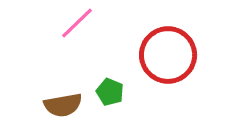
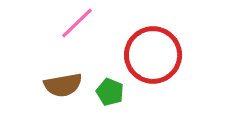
red circle: moved 15 px left
brown semicircle: moved 20 px up
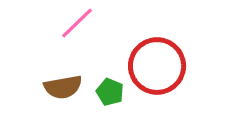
red circle: moved 4 px right, 11 px down
brown semicircle: moved 2 px down
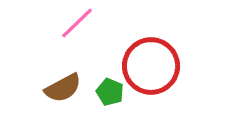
red circle: moved 6 px left
brown semicircle: moved 1 px down; rotated 18 degrees counterclockwise
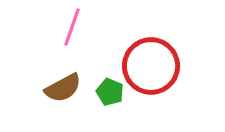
pink line: moved 5 px left, 4 px down; rotated 27 degrees counterclockwise
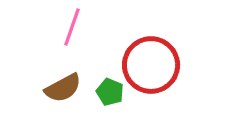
red circle: moved 1 px up
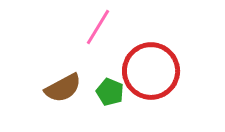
pink line: moved 26 px right; rotated 12 degrees clockwise
red circle: moved 6 px down
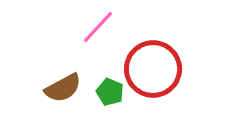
pink line: rotated 12 degrees clockwise
red circle: moved 2 px right, 2 px up
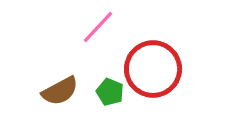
brown semicircle: moved 3 px left, 3 px down
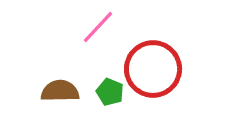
brown semicircle: rotated 153 degrees counterclockwise
